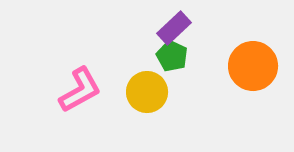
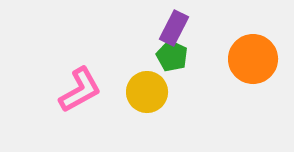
purple rectangle: rotated 20 degrees counterclockwise
orange circle: moved 7 px up
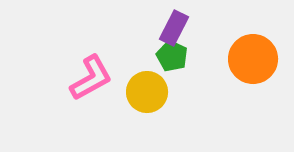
pink L-shape: moved 11 px right, 12 px up
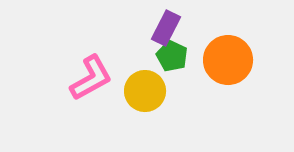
purple rectangle: moved 8 px left
orange circle: moved 25 px left, 1 px down
yellow circle: moved 2 px left, 1 px up
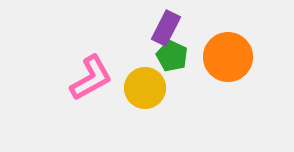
orange circle: moved 3 px up
yellow circle: moved 3 px up
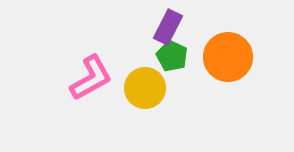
purple rectangle: moved 2 px right, 1 px up
